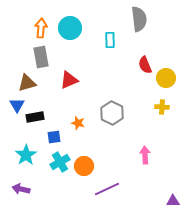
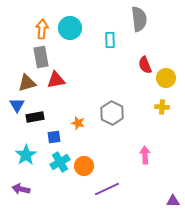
orange arrow: moved 1 px right, 1 px down
red triangle: moved 13 px left; rotated 12 degrees clockwise
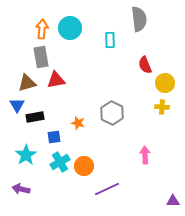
yellow circle: moved 1 px left, 5 px down
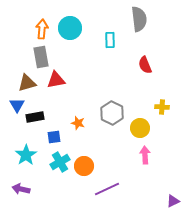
yellow circle: moved 25 px left, 45 px down
purple triangle: rotated 24 degrees counterclockwise
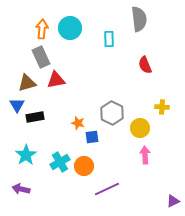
cyan rectangle: moved 1 px left, 1 px up
gray rectangle: rotated 15 degrees counterclockwise
blue square: moved 38 px right
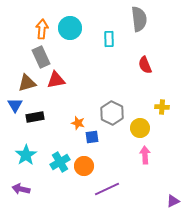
blue triangle: moved 2 px left
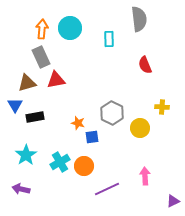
pink arrow: moved 21 px down
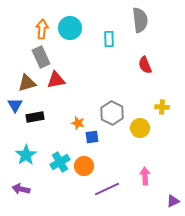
gray semicircle: moved 1 px right, 1 px down
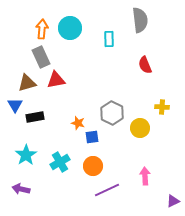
orange circle: moved 9 px right
purple line: moved 1 px down
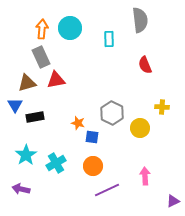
blue square: rotated 16 degrees clockwise
cyan cross: moved 4 px left, 1 px down
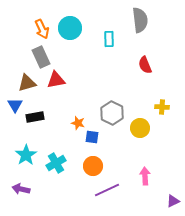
orange arrow: rotated 150 degrees clockwise
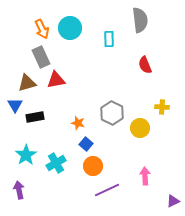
blue square: moved 6 px left, 7 px down; rotated 32 degrees clockwise
purple arrow: moved 2 px left, 1 px down; rotated 66 degrees clockwise
